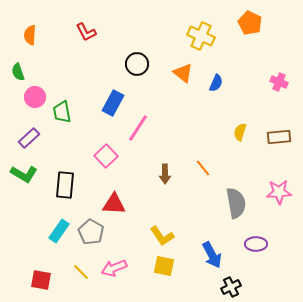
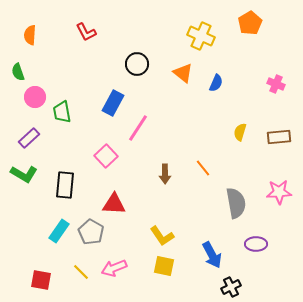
orange pentagon: rotated 15 degrees clockwise
pink cross: moved 3 px left, 2 px down
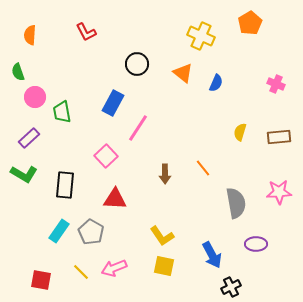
red triangle: moved 1 px right, 5 px up
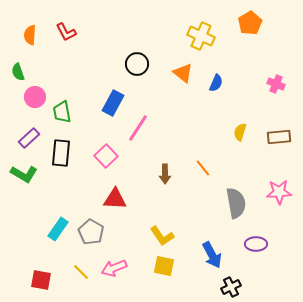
red L-shape: moved 20 px left
black rectangle: moved 4 px left, 32 px up
cyan rectangle: moved 1 px left, 2 px up
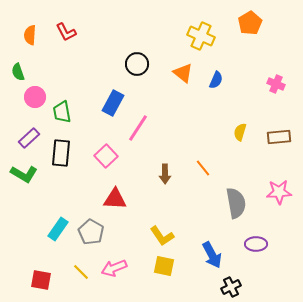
blue semicircle: moved 3 px up
